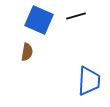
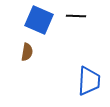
black line: rotated 18 degrees clockwise
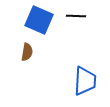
blue trapezoid: moved 4 px left
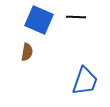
black line: moved 1 px down
blue trapezoid: rotated 16 degrees clockwise
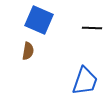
black line: moved 16 px right, 11 px down
brown semicircle: moved 1 px right, 1 px up
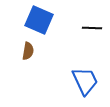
blue trapezoid: rotated 44 degrees counterclockwise
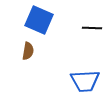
blue trapezoid: rotated 112 degrees clockwise
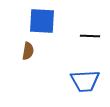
blue square: moved 3 px right, 1 px down; rotated 20 degrees counterclockwise
black line: moved 2 px left, 8 px down
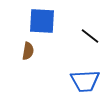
black line: rotated 36 degrees clockwise
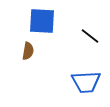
blue trapezoid: moved 1 px right, 1 px down
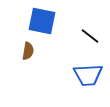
blue square: rotated 8 degrees clockwise
blue trapezoid: moved 2 px right, 7 px up
